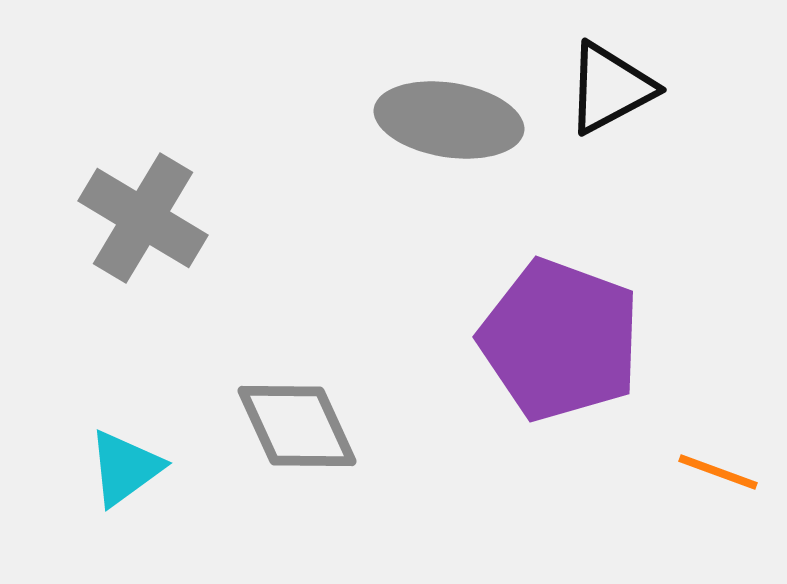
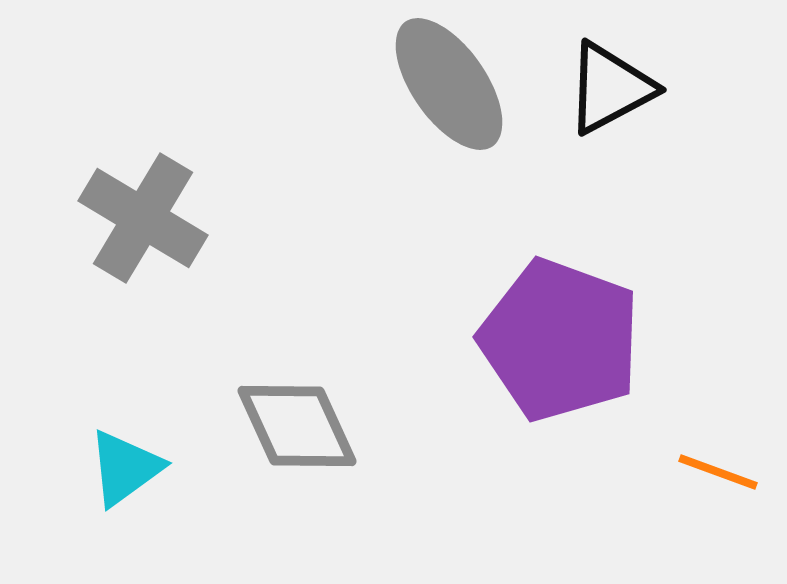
gray ellipse: moved 36 px up; rotated 46 degrees clockwise
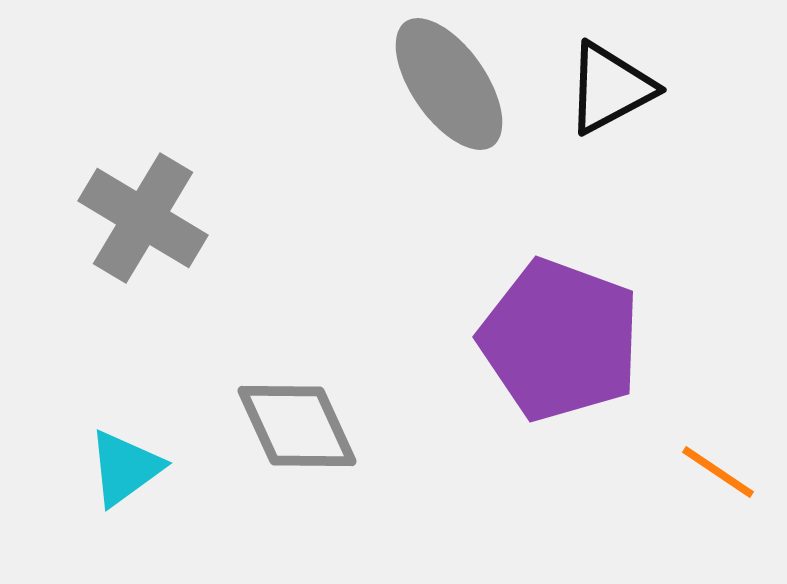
orange line: rotated 14 degrees clockwise
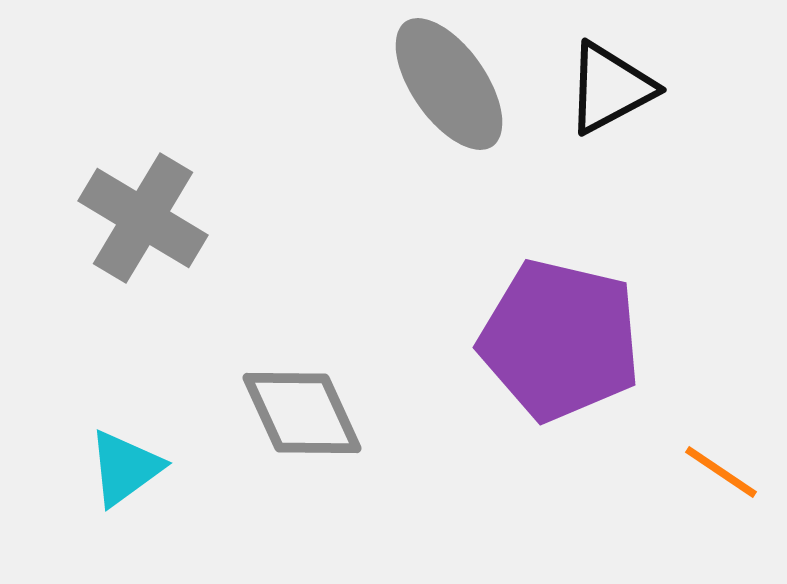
purple pentagon: rotated 7 degrees counterclockwise
gray diamond: moved 5 px right, 13 px up
orange line: moved 3 px right
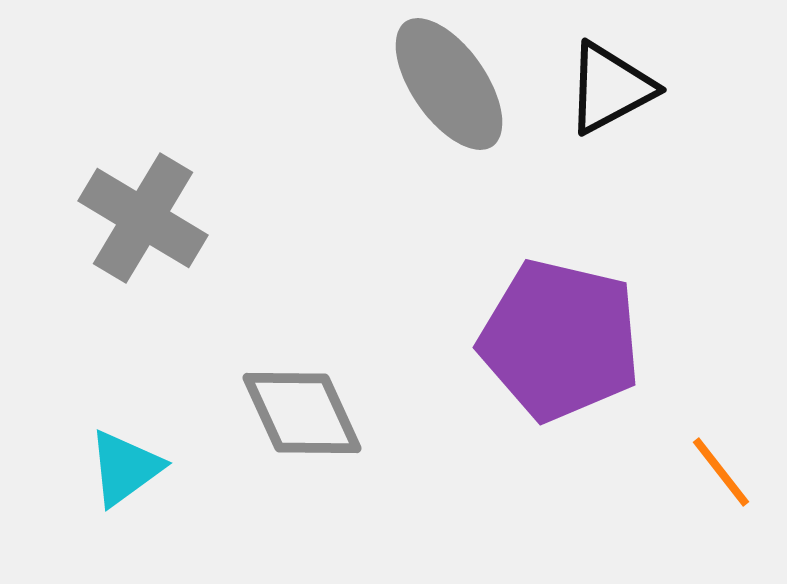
orange line: rotated 18 degrees clockwise
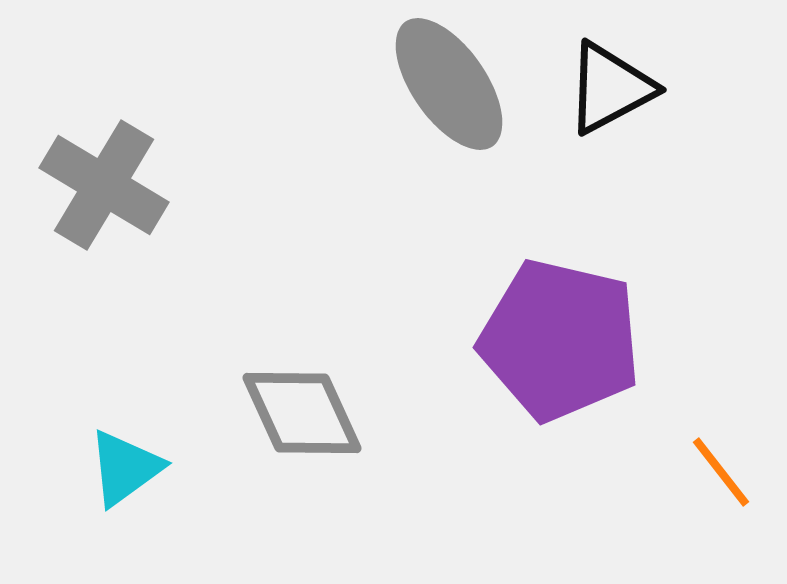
gray cross: moved 39 px left, 33 px up
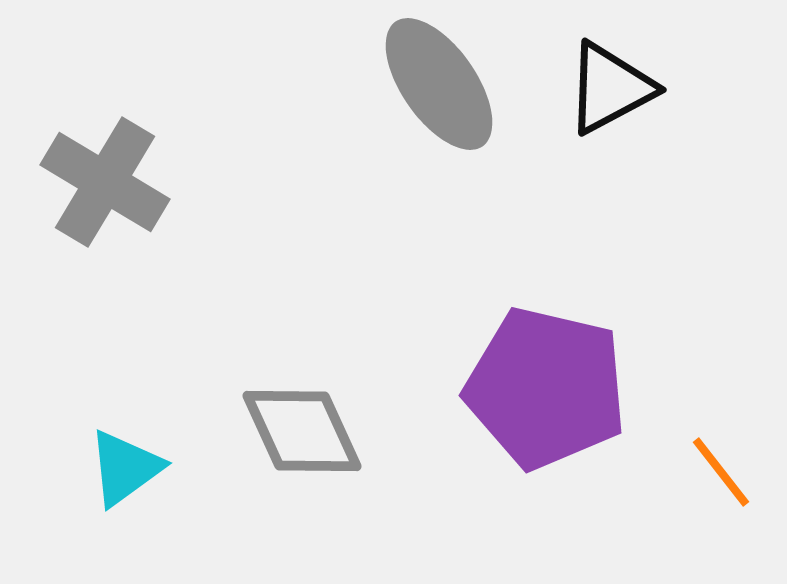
gray ellipse: moved 10 px left
gray cross: moved 1 px right, 3 px up
purple pentagon: moved 14 px left, 48 px down
gray diamond: moved 18 px down
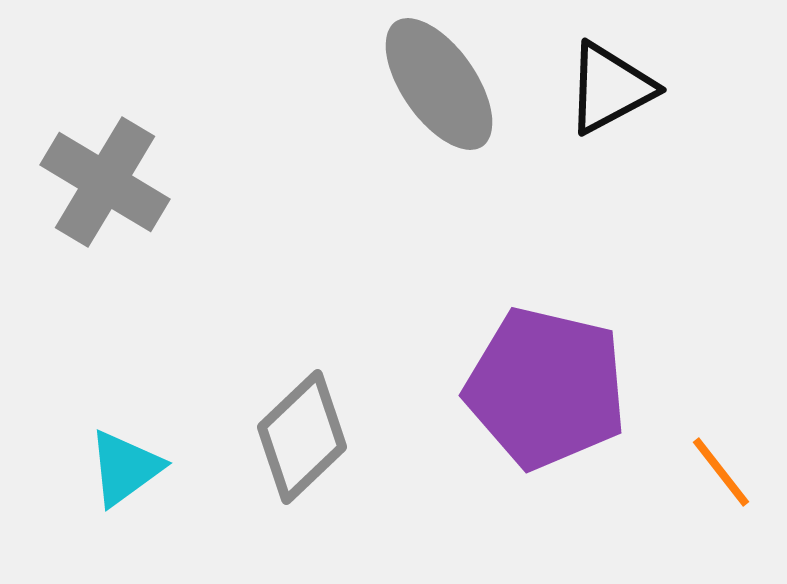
gray diamond: moved 6 px down; rotated 71 degrees clockwise
